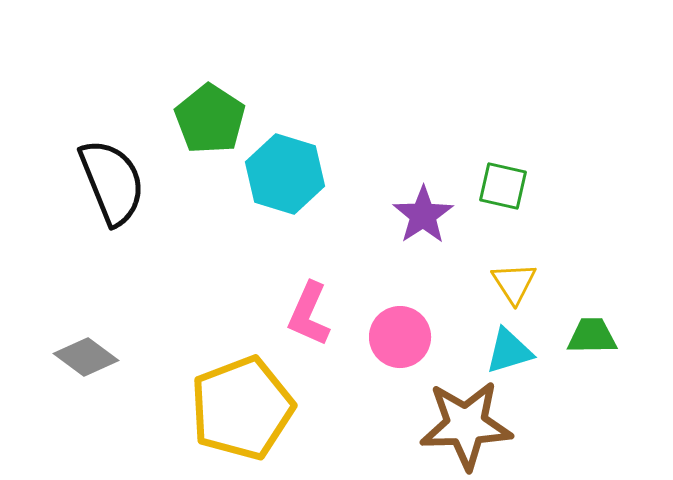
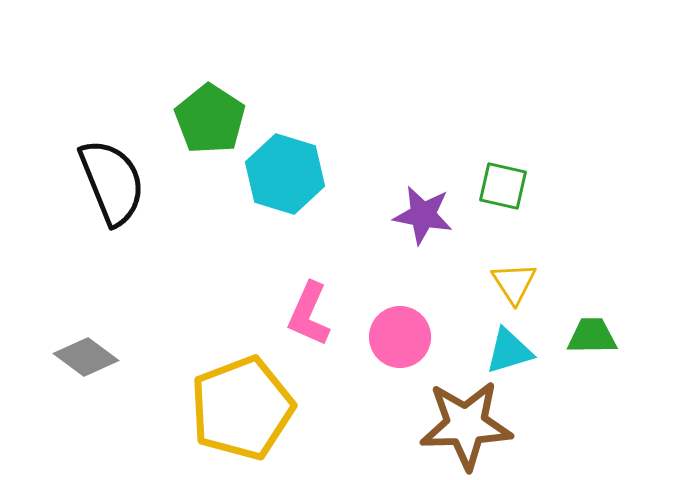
purple star: rotated 28 degrees counterclockwise
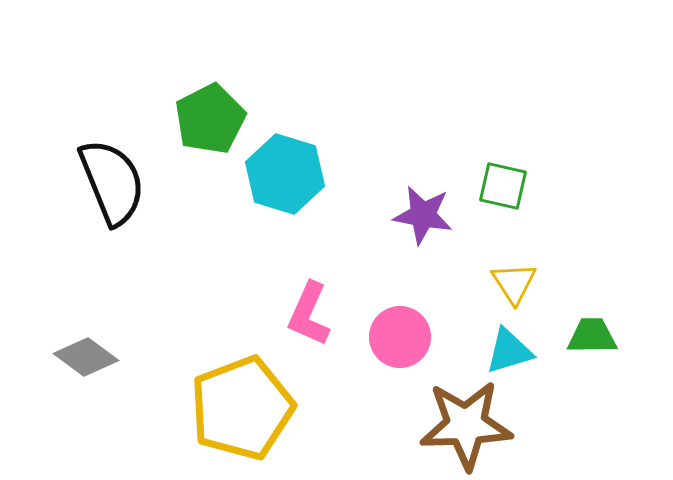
green pentagon: rotated 12 degrees clockwise
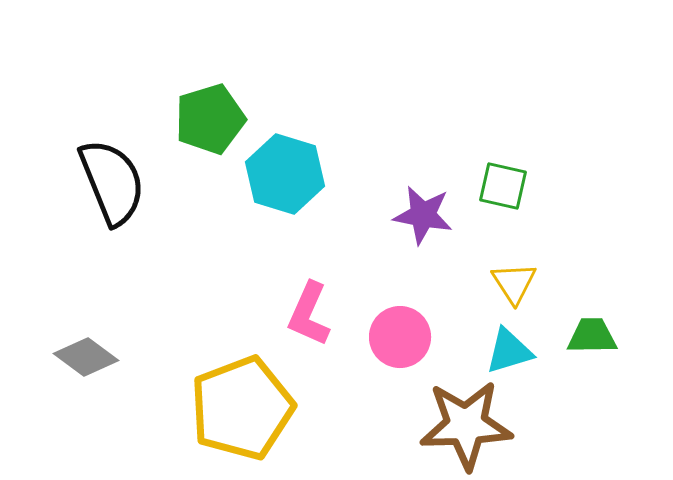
green pentagon: rotated 10 degrees clockwise
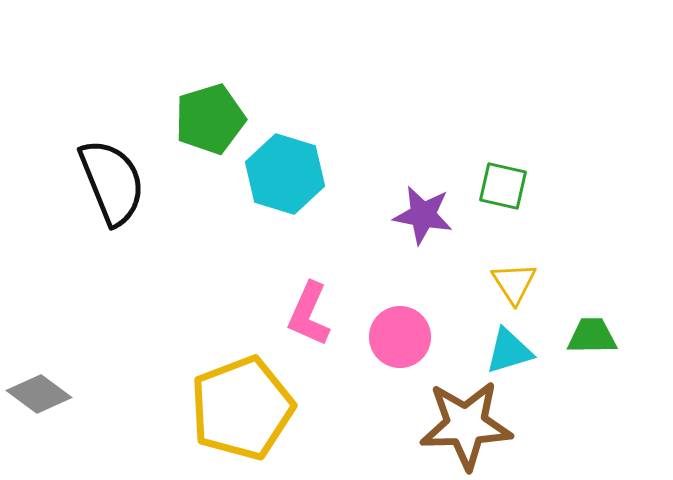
gray diamond: moved 47 px left, 37 px down
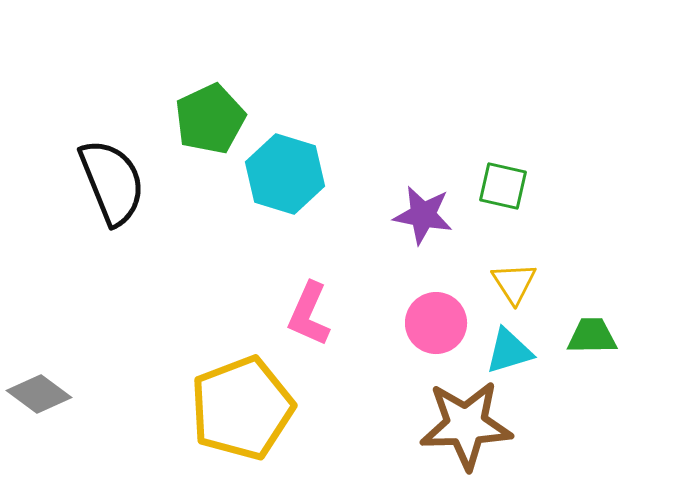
green pentagon: rotated 8 degrees counterclockwise
pink circle: moved 36 px right, 14 px up
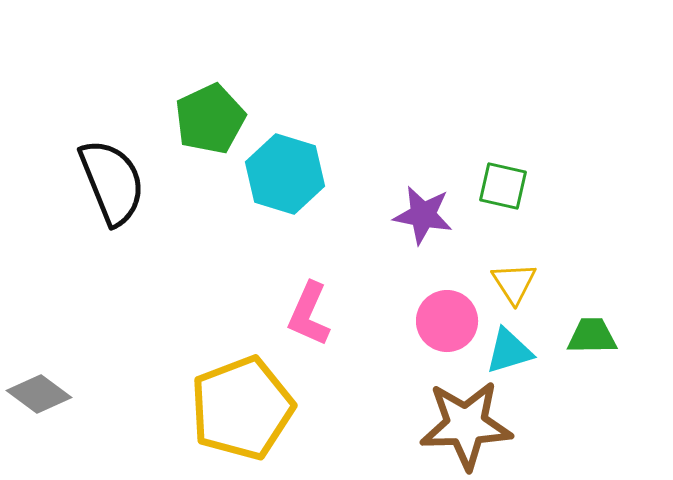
pink circle: moved 11 px right, 2 px up
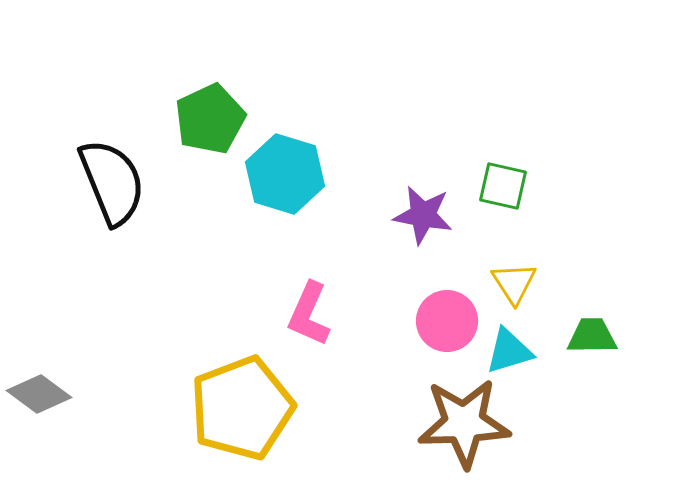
brown star: moved 2 px left, 2 px up
